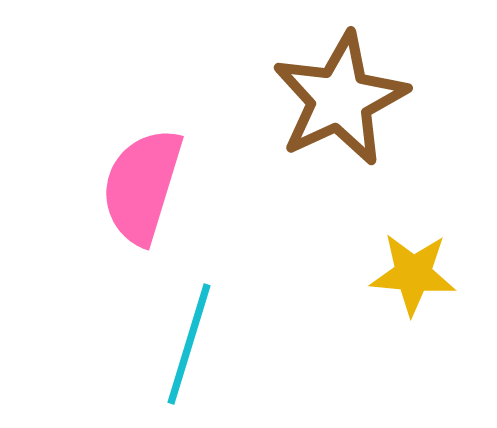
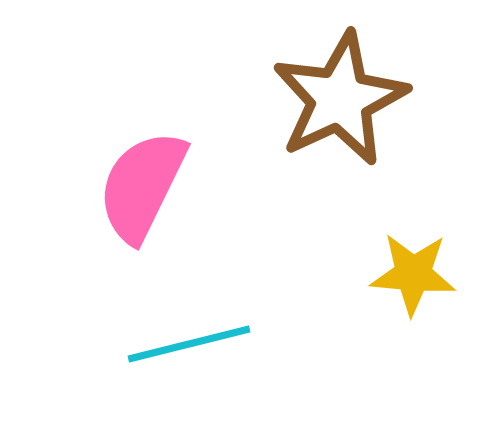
pink semicircle: rotated 9 degrees clockwise
cyan line: rotated 59 degrees clockwise
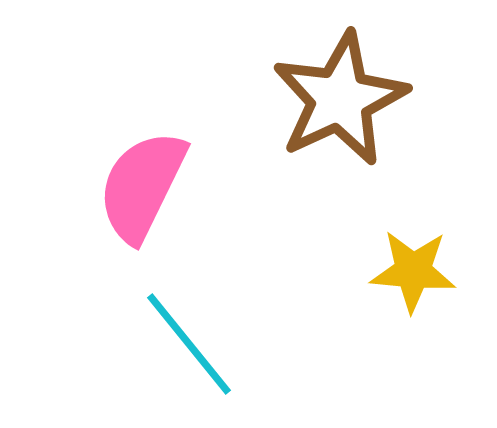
yellow star: moved 3 px up
cyan line: rotated 65 degrees clockwise
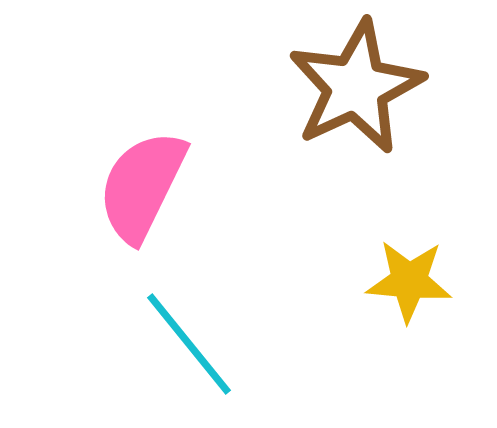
brown star: moved 16 px right, 12 px up
yellow star: moved 4 px left, 10 px down
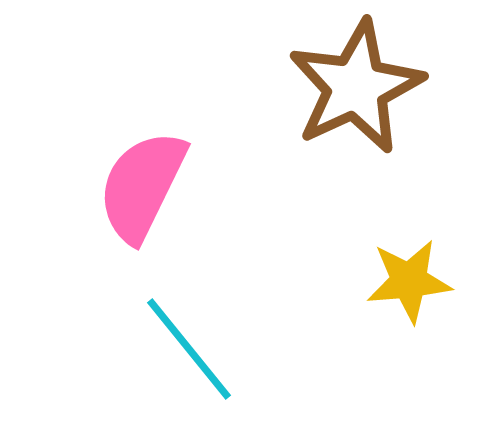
yellow star: rotated 10 degrees counterclockwise
cyan line: moved 5 px down
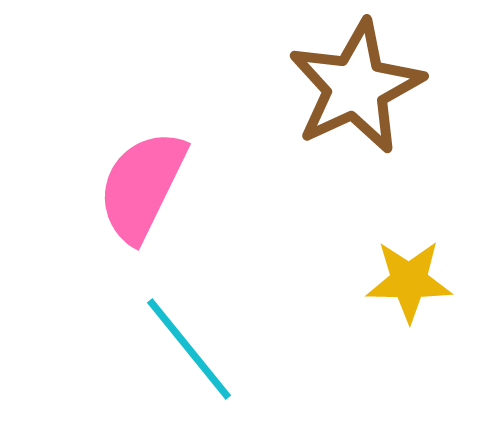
yellow star: rotated 6 degrees clockwise
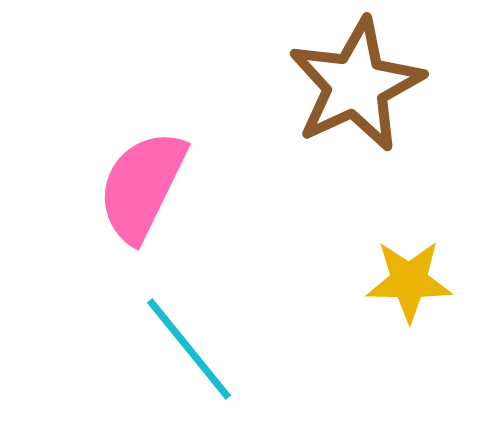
brown star: moved 2 px up
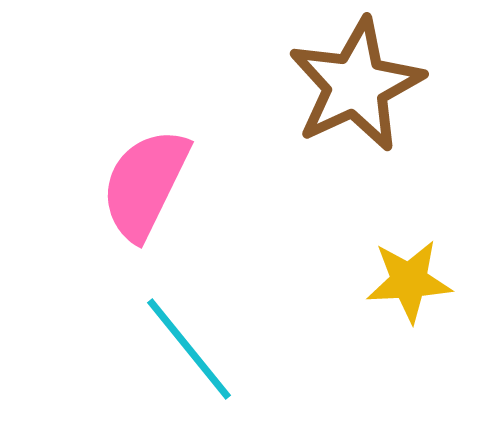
pink semicircle: moved 3 px right, 2 px up
yellow star: rotated 4 degrees counterclockwise
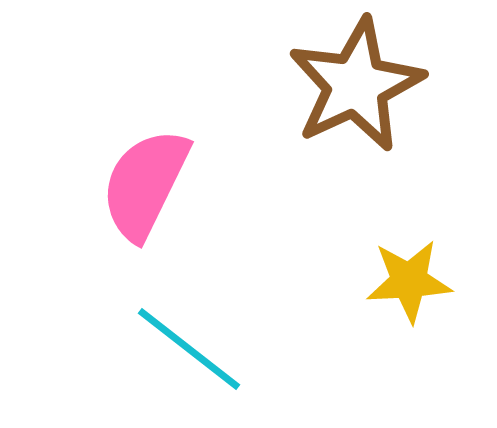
cyan line: rotated 13 degrees counterclockwise
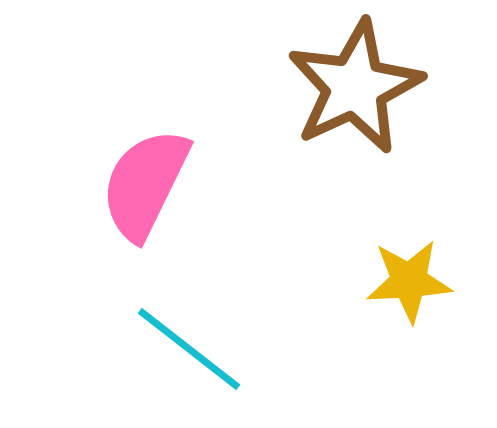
brown star: moved 1 px left, 2 px down
